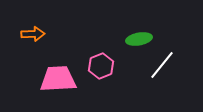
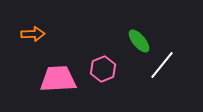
green ellipse: moved 2 px down; rotated 60 degrees clockwise
pink hexagon: moved 2 px right, 3 px down
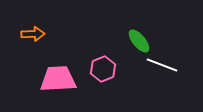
white line: rotated 72 degrees clockwise
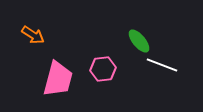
orange arrow: moved 1 px down; rotated 35 degrees clockwise
pink hexagon: rotated 15 degrees clockwise
pink trapezoid: rotated 108 degrees clockwise
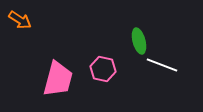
orange arrow: moved 13 px left, 15 px up
green ellipse: rotated 25 degrees clockwise
pink hexagon: rotated 20 degrees clockwise
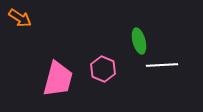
orange arrow: moved 2 px up
white line: rotated 24 degrees counterclockwise
pink hexagon: rotated 10 degrees clockwise
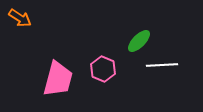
green ellipse: rotated 60 degrees clockwise
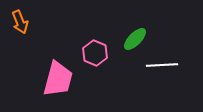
orange arrow: moved 4 px down; rotated 35 degrees clockwise
green ellipse: moved 4 px left, 2 px up
pink hexagon: moved 8 px left, 16 px up
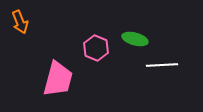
green ellipse: rotated 60 degrees clockwise
pink hexagon: moved 1 px right, 5 px up
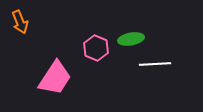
green ellipse: moved 4 px left; rotated 25 degrees counterclockwise
white line: moved 7 px left, 1 px up
pink trapezoid: moved 3 px left, 1 px up; rotated 18 degrees clockwise
